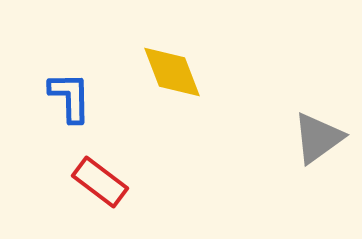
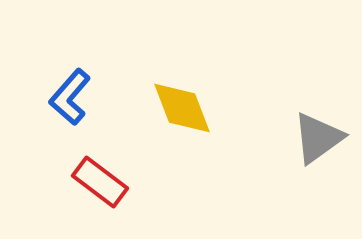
yellow diamond: moved 10 px right, 36 px down
blue L-shape: rotated 138 degrees counterclockwise
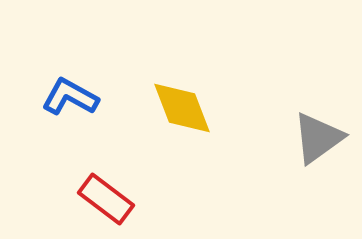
blue L-shape: rotated 78 degrees clockwise
red rectangle: moved 6 px right, 17 px down
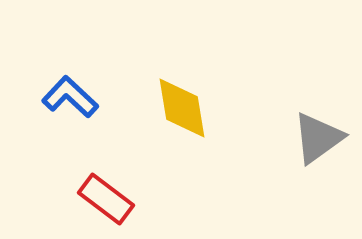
blue L-shape: rotated 14 degrees clockwise
yellow diamond: rotated 12 degrees clockwise
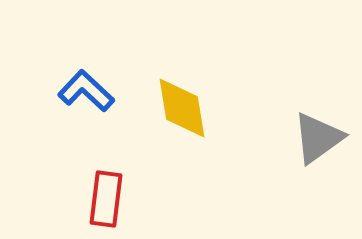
blue L-shape: moved 16 px right, 6 px up
red rectangle: rotated 60 degrees clockwise
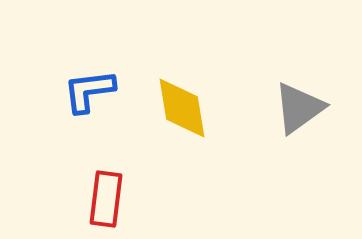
blue L-shape: moved 3 px right; rotated 50 degrees counterclockwise
gray triangle: moved 19 px left, 30 px up
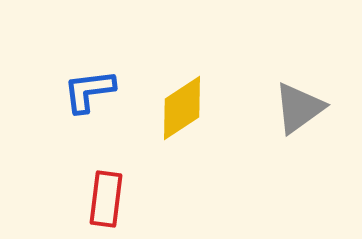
yellow diamond: rotated 66 degrees clockwise
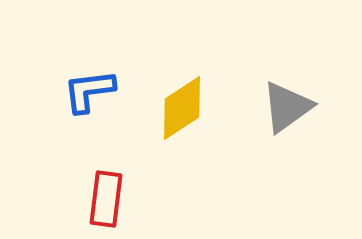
gray triangle: moved 12 px left, 1 px up
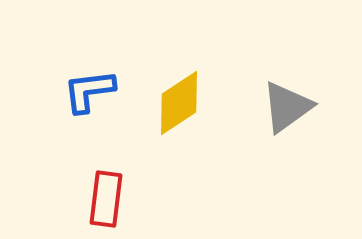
yellow diamond: moved 3 px left, 5 px up
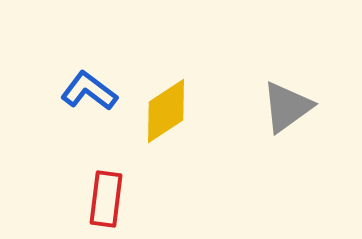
blue L-shape: rotated 44 degrees clockwise
yellow diamond: moved 13 px left, 8 px down
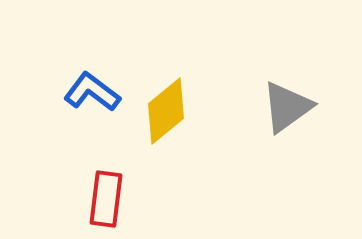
blue L-shape: moved 3 px right, 1 px down
yellow diamond: rotated 6 degrees counterclockwise
